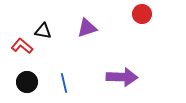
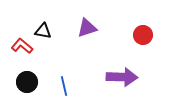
red circle: moved 1 px right, 21 px down
blue line: moved 3 px down
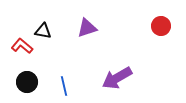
red circle: moved 18 px right, 9 px up
purple arrow: moved 5 px left, 1 px down; rotated 148 degrees clockwise
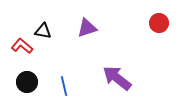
red circle: moved 2 px left, 3 px up
purple arrow: rotated 68 degrees clockwise
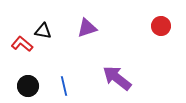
red circle: moved 2 px right, 3 px down
red L-shape: moved 2 px up
black circle: moved 1 px right, 4 px down
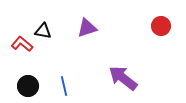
purple arrow: moved 6 px right
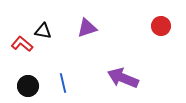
purple arrow: rotated 16 degrees counterclockwise
blue line: moved 1 px left, 3 px up
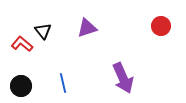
black triangle: rotated 42 degrees clockwise
purple arrow: rotated 136 degrees counterclockwise
black circle: moved 7 px left
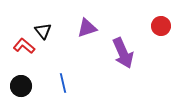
red L-shape: moved 2 px right, 2 px down
purple arrow: moved 25 px up
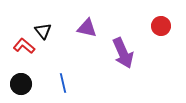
purple triangle: rotated 30 degrees clockwise
black circle: moved 2 px up
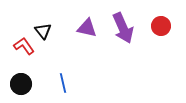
red L-shape: rotated 15 degrees clockwise
purple arrow: moved 25 px up
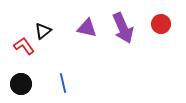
red circle: moved 2 px up
black triangle: rotated 30 degrees clockwise
